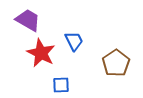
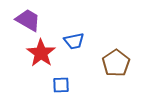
blue trapezoid: rotated 105 degrees clockwise
red star: rotated 8 degrees clockwise
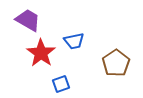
blue square: moved 1 px up; rotated 18 degrees counterclockwise
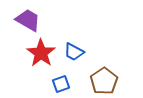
blue trapezoid: moved 11 px down; rotated 40 degrees clockwise
brown pentagon: moved 12 px left, 18 px down
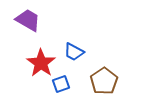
red star: moved 10 px down
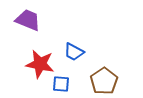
purple trapezoid: rotated 8 degrees counterclockwise
red star: moved 1 px left, 1 px down; rotated 24 degrees counterclockwise
blue square: rotated 24 degrees clockwise
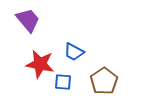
purple trapezoid: rotated 28 degrees clockwise
blue square: moved 2 px right, 2 px up
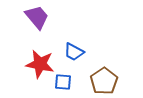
purple trapezoid: moved 9 px right, 3 px up
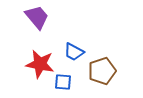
brown pentagon: moved 2 px left, 10 px up; rotated 16 degrees clockwise
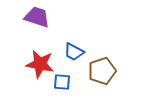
purple trapezoid: rotated 32 degrees counterclockwise
blue square: moved 1 px left
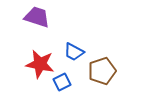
blue square: rotated 30 degrees counterclockwise
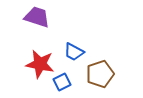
brown pentagon: moved 2 px left, 3 px down
